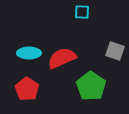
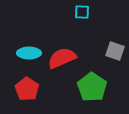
green pentagon: moved 1 px right, 1 px down
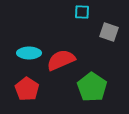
gray square: moved 6 px left, 19 px up
red semicircle: moved 1 px left, 2 px down
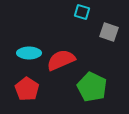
cyan square: rotated 14 degrees clockwise
green pentagon: rotated 8 degrees counterclockwise
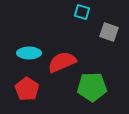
red semicircle: moved 1 px right, 2 px down
green pentagon: rotated 28 degrees counterclockwise
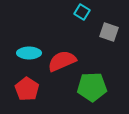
cyan square: rotated 14 degrees clockwise
red semicircle: moved 1 px up
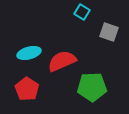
cyan ellipse: rotated 15 degrees counterclockwise
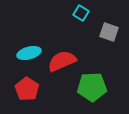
cyan square: moved 1 px left, 1 px down
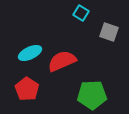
cyan ellipse: moved 1 px right; rotated 10 degrees counterclockwise
green pentagon: moved 8 px down
